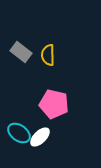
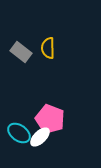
yellow semicircle: moved 7 px up
pink pentagon: moved 4 px left, 15 px down; rotated 8 degrees clockwise
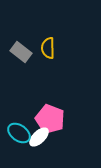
white ellipse: moved 1 px left
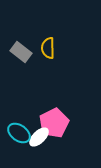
pink pentagon: moved 4 px right, 4 px down; rotated 24 degrees clockwise
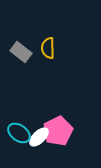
pink pentagon: moved 4 px right, 8 px down
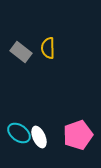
pink pentagon: moved 20 px right, 4 px down; rotated 8 degrees clockwise
white ellipse: rotated 70 degrees counterclockwise
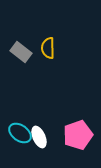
cyan ellipse: moved 1 px right
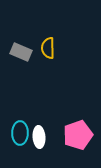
gray rectangle: rotated 15 degrees counterclockwise
cyan ellipse: rotated 55 degrees clockwise
white ellipse: rotated 20 degrees clockwise
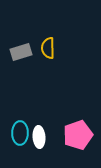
gray rectangle: rotated 40 degrees counterclockwise
